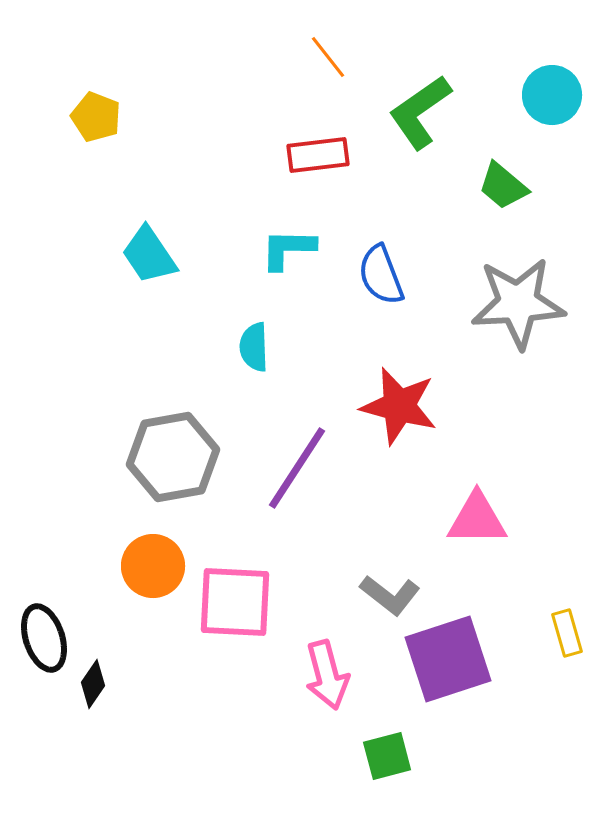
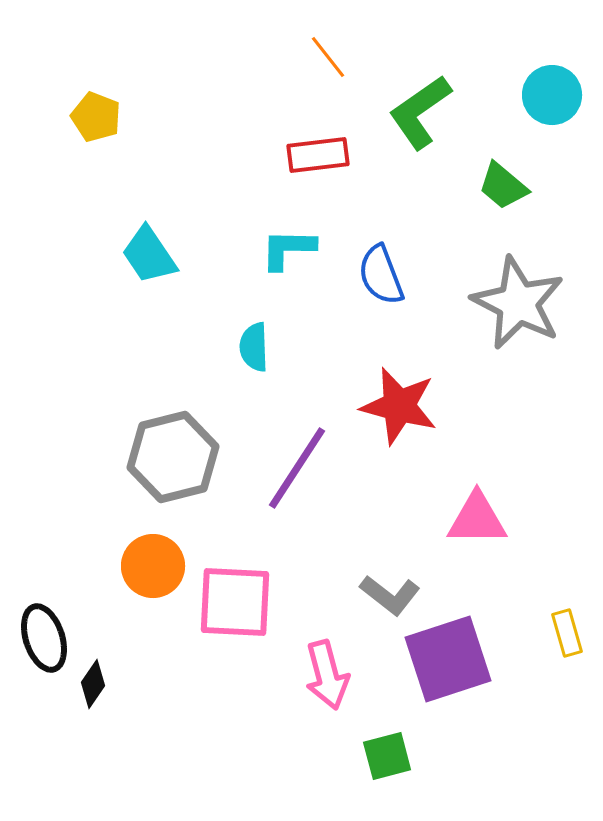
gray star: rotated 30 degrees clockwise
gray hexagon: rotated 4 degrees counterclockwise
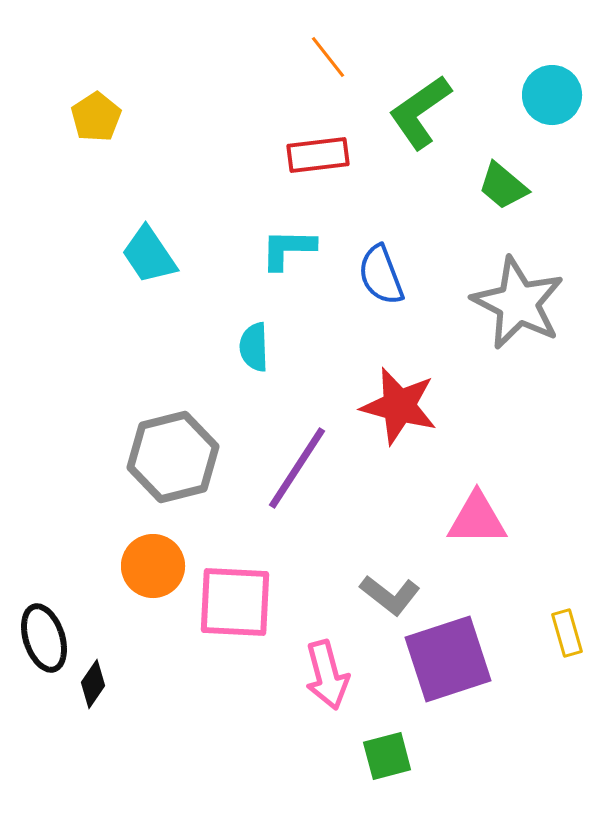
yellow pentagon: rotated 18 degrees clockwise
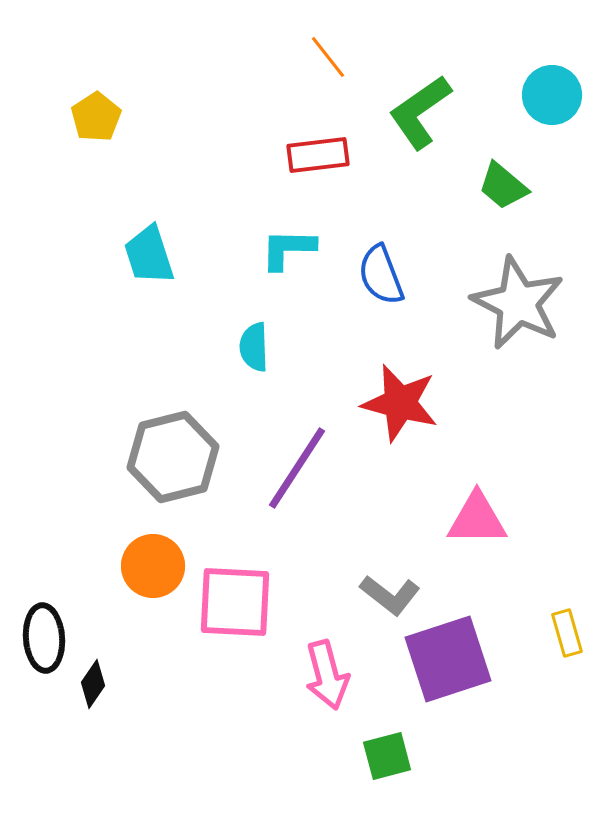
cyan trapezoid: rotated 16 degrees clockwise
red star: moved 1 px right, 3 px up
black ellipse: rotated 14 degrees clockwise
